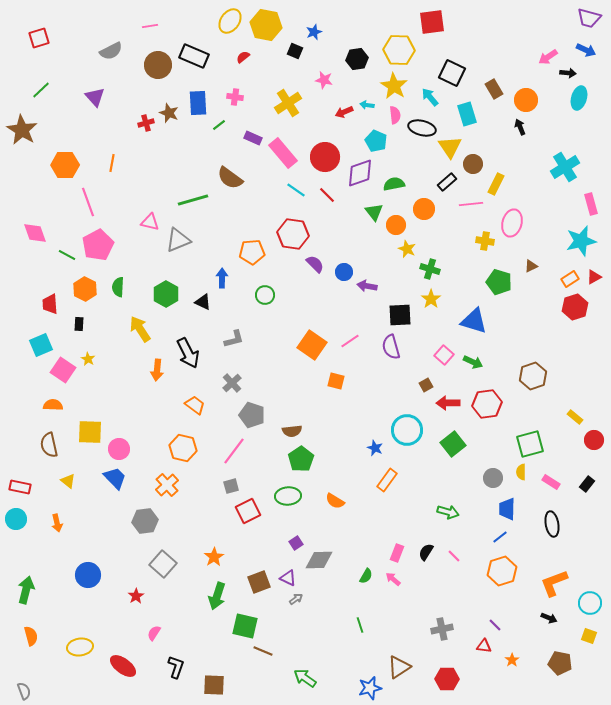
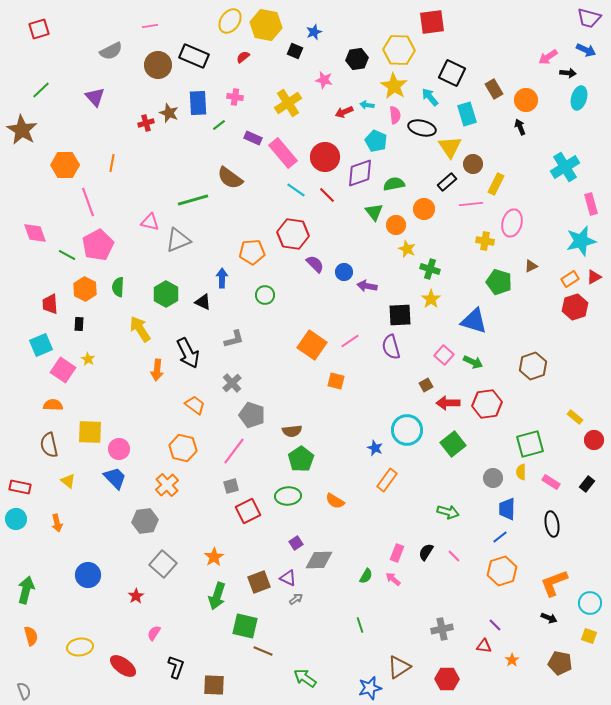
red square at (39, 38): moved 9 px up
brown hexagon at (533, 376): moved 10 px up
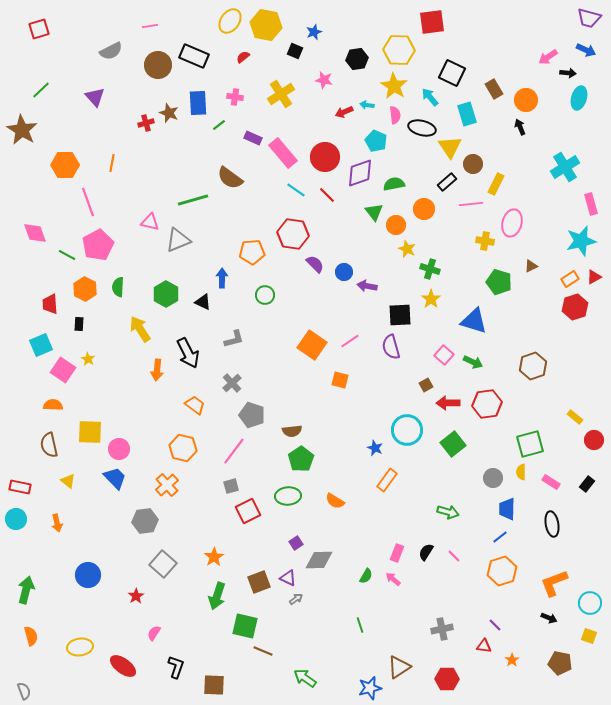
yellow cross at (288, 103): moved 7 px left, 9 px up
orange square at (336, 381): moved 4 px right, 1 px up
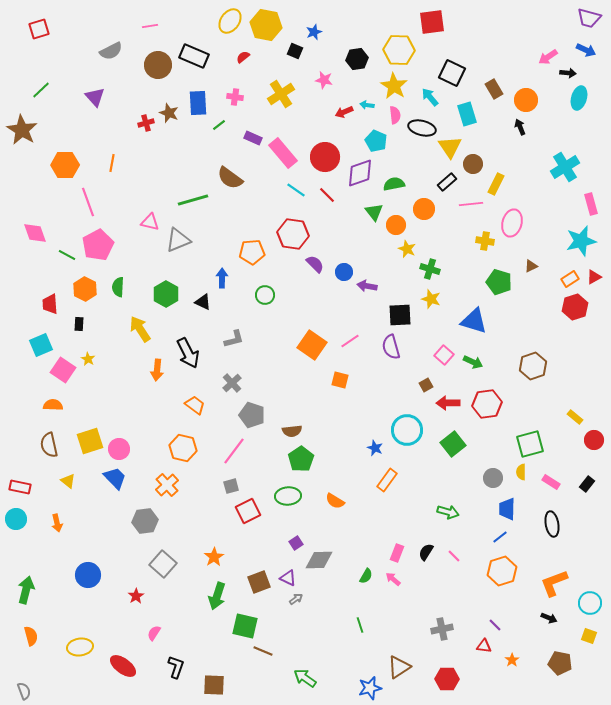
yellow star at (431, 299): rotated 18 degrees counterclockwise
yellow square at (90, 432): moved 9 px down; rotated 20 degrees counterclockwise
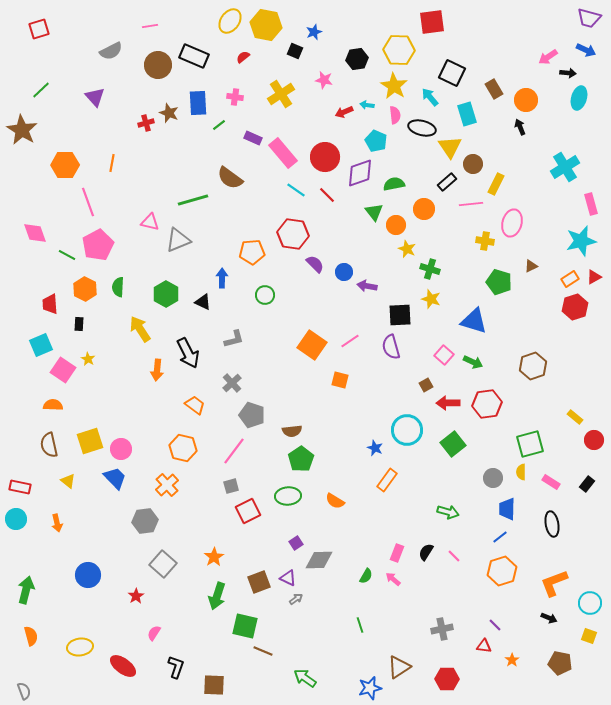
pink circle at (119, 449): moved 2 px right
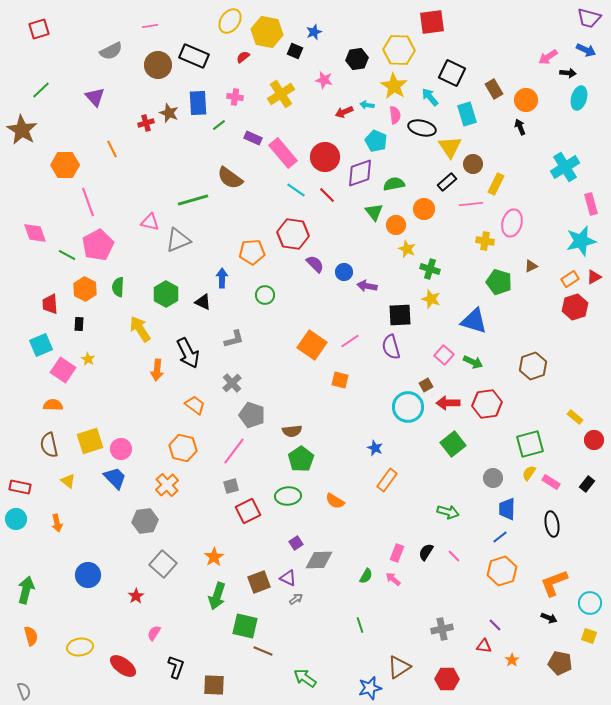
yellow hexagon at (266, 25): moved 1 px right, 7 px down
orange line at (112, 163): moved 14 px up; rotated 36 degrees counterclockwise
cyan circle at (407, 430): moved 1 px right, 23 px up
yellow semicircle at (521, 472): moved 8 px right, 1 px down; rotated 35 degrees clockwise
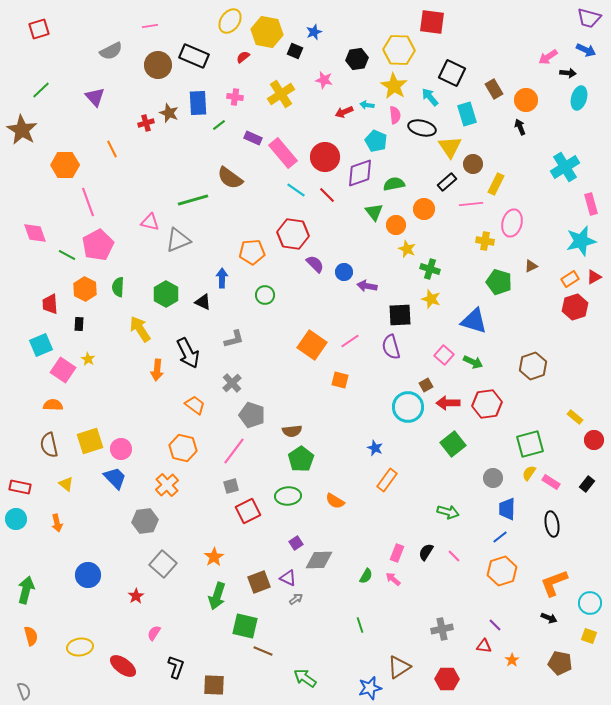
red square at (432, 22): rotated 16 degrees clockwise
yellow triangle at (68, 481): moved 2 px left, 3 px down
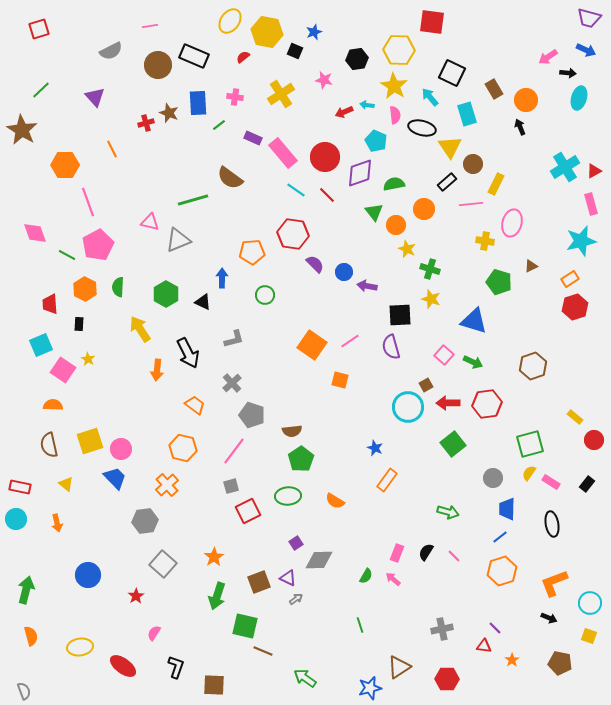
red triangle at (594, 277): moved 106 px up
purple line at (495, 625): moved 3 px down
